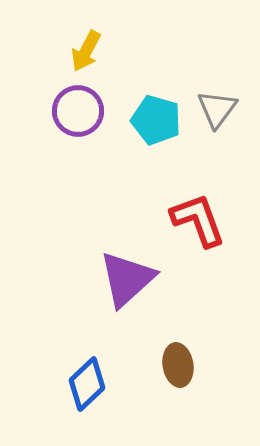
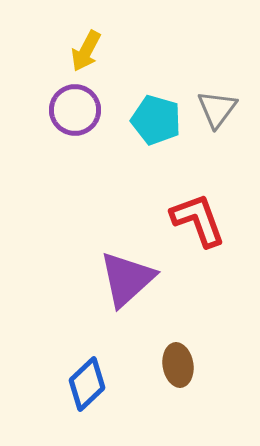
purple circle: moved 3 px left, 1 px up
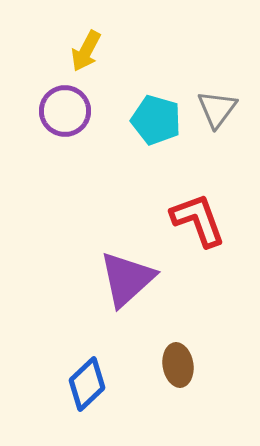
purple circle: moved 10 px left, 1 px down
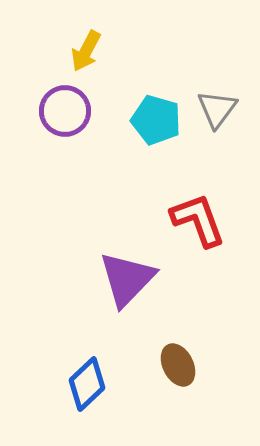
purple triangle: rotated 4 degrees counterclockwise
brown ellipse: rotated 18 degrees counterclockwise
